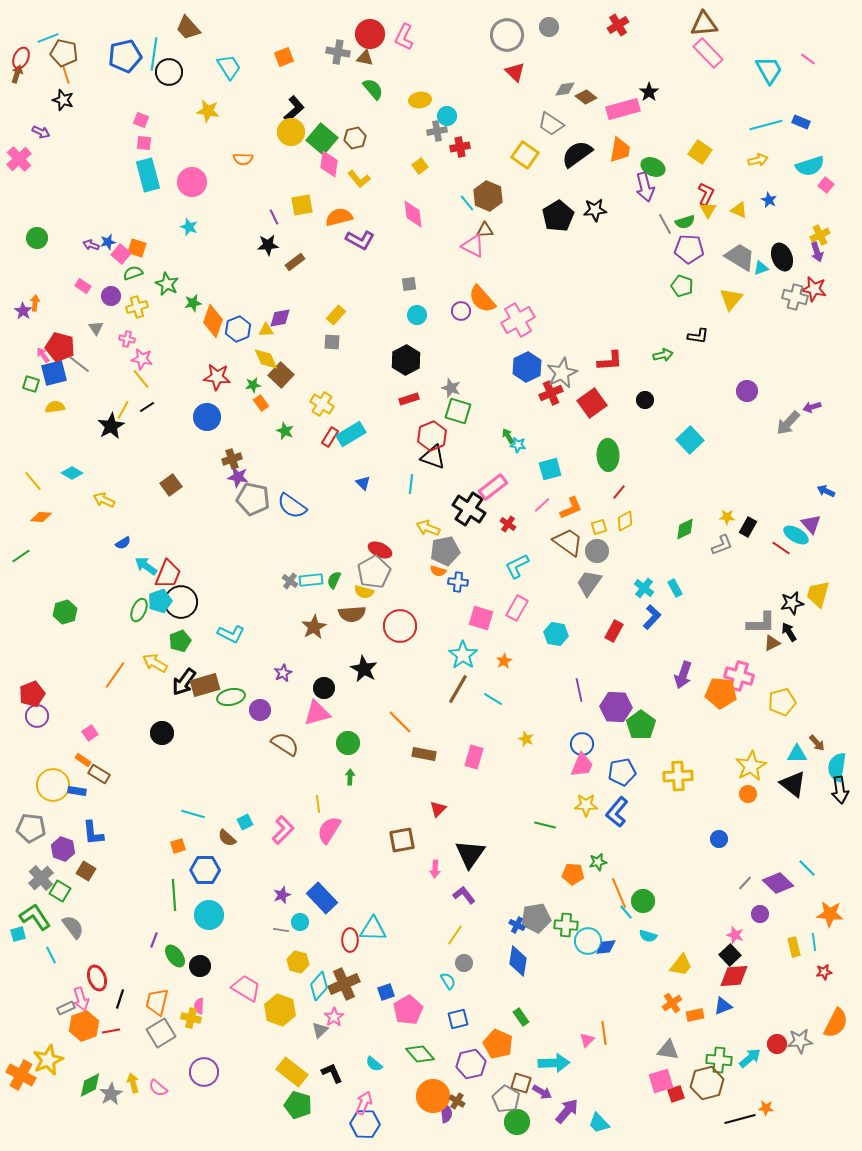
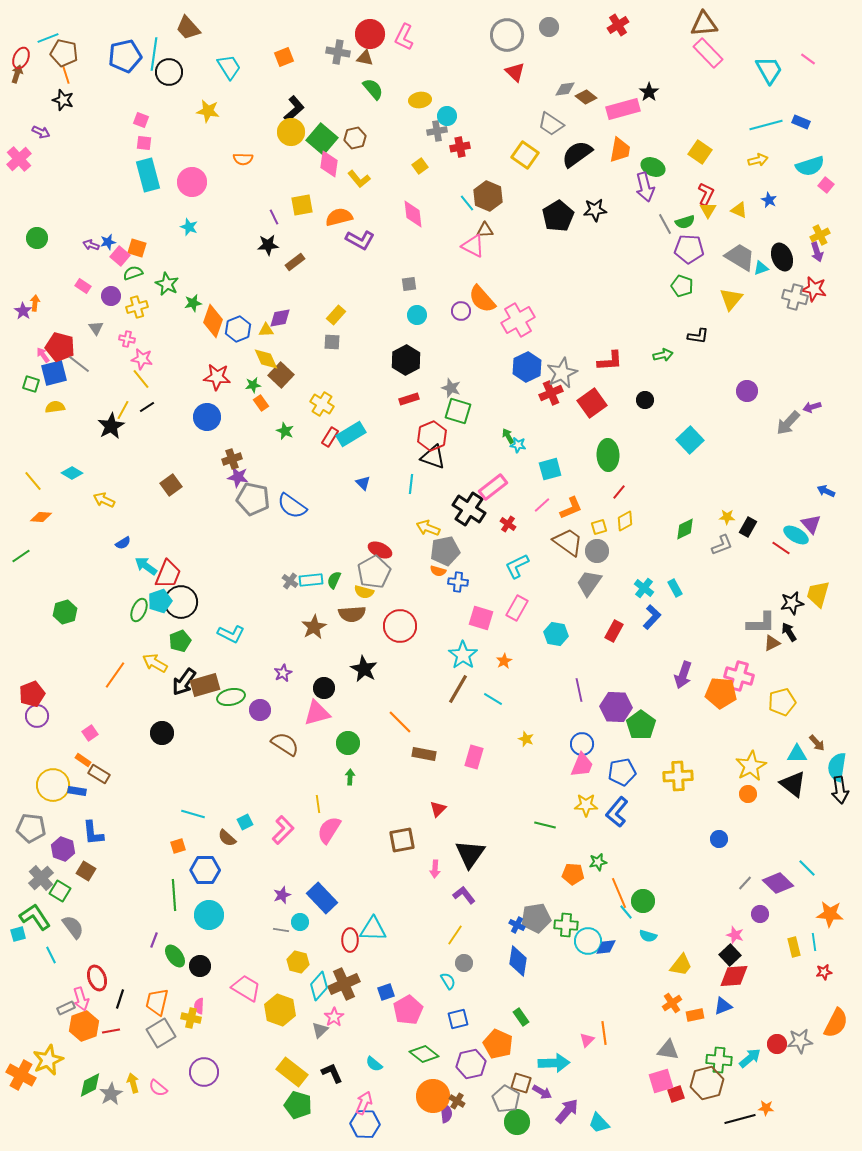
pink square at (121, 254): moved 1 px left, 2 px down
green diamond at (420, 1054): moved 4 px right; rotated 12 degrees counterclockwise
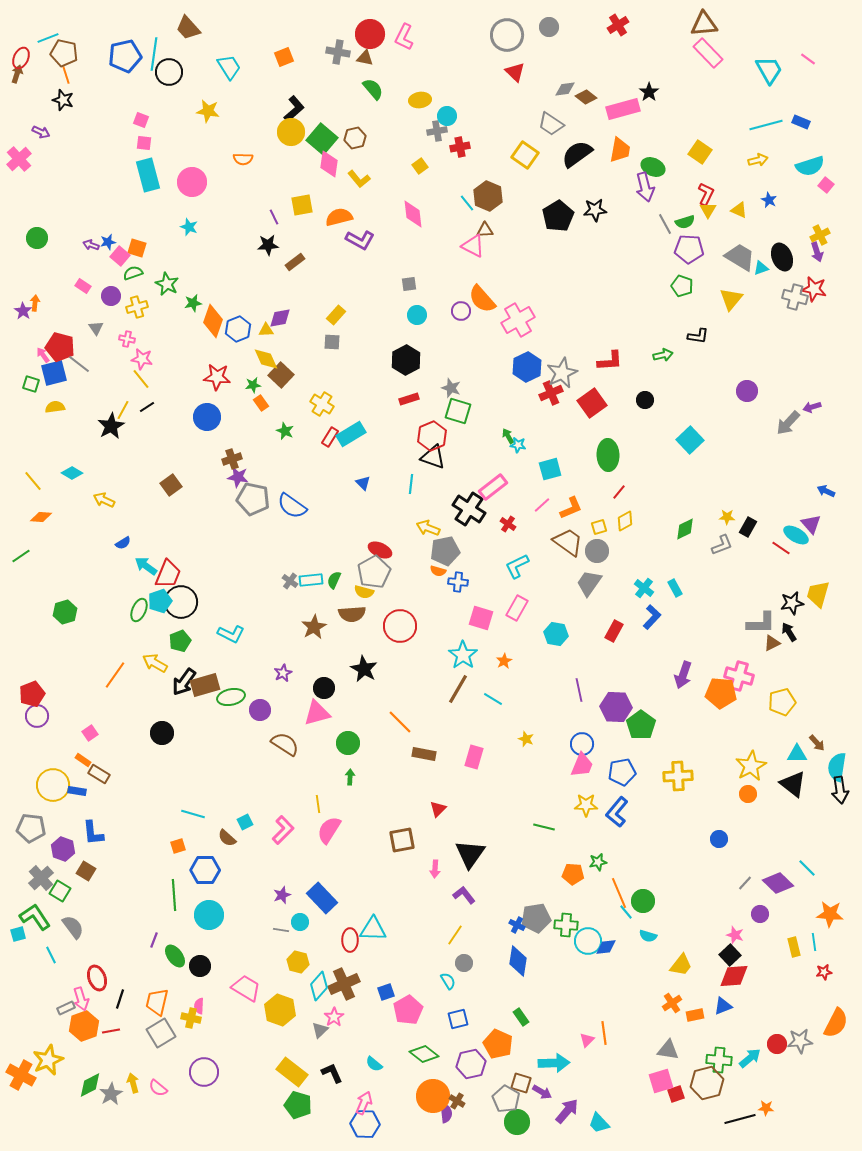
green line at (545, 825): moved 1 px left, 2 px down
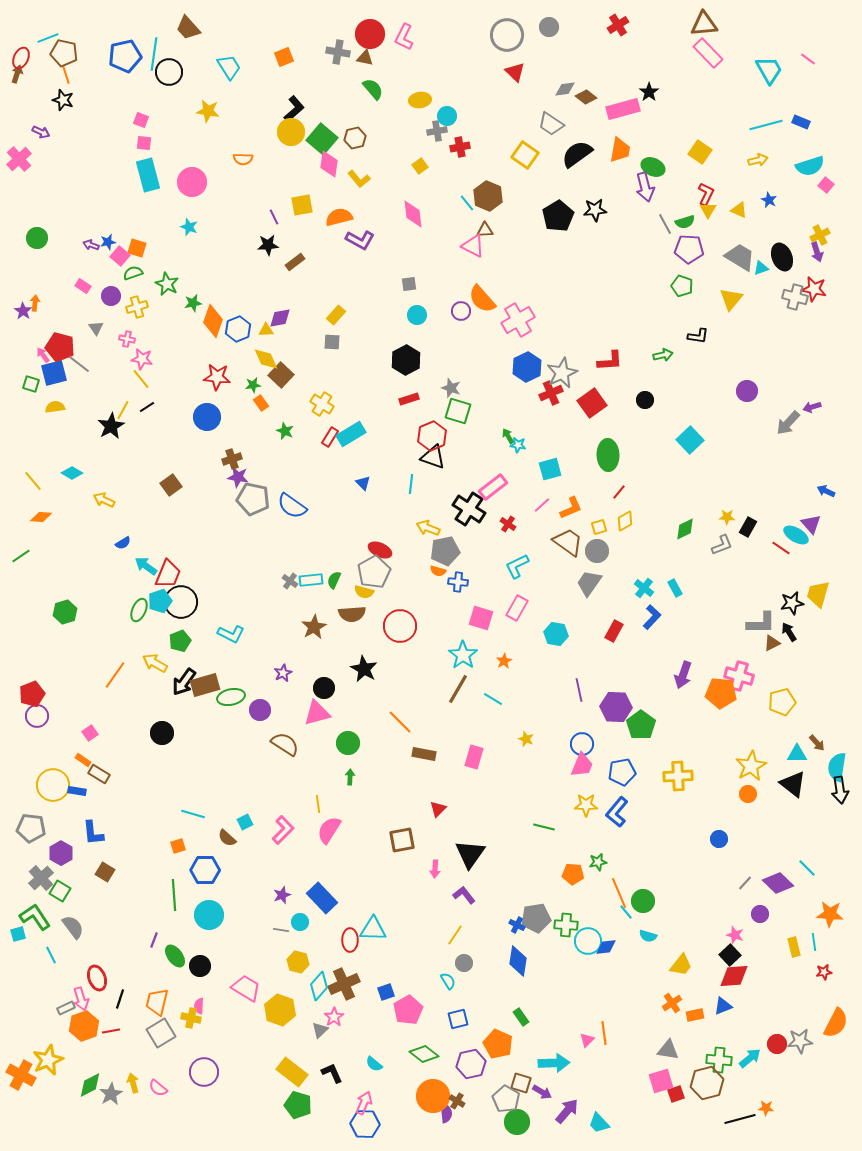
purple hexagon at (63, 849): moved 2 px left, 4 px down; rotated 10 degrees clockwise
brown square at (86, 871): moved 19 px right, 1 px down
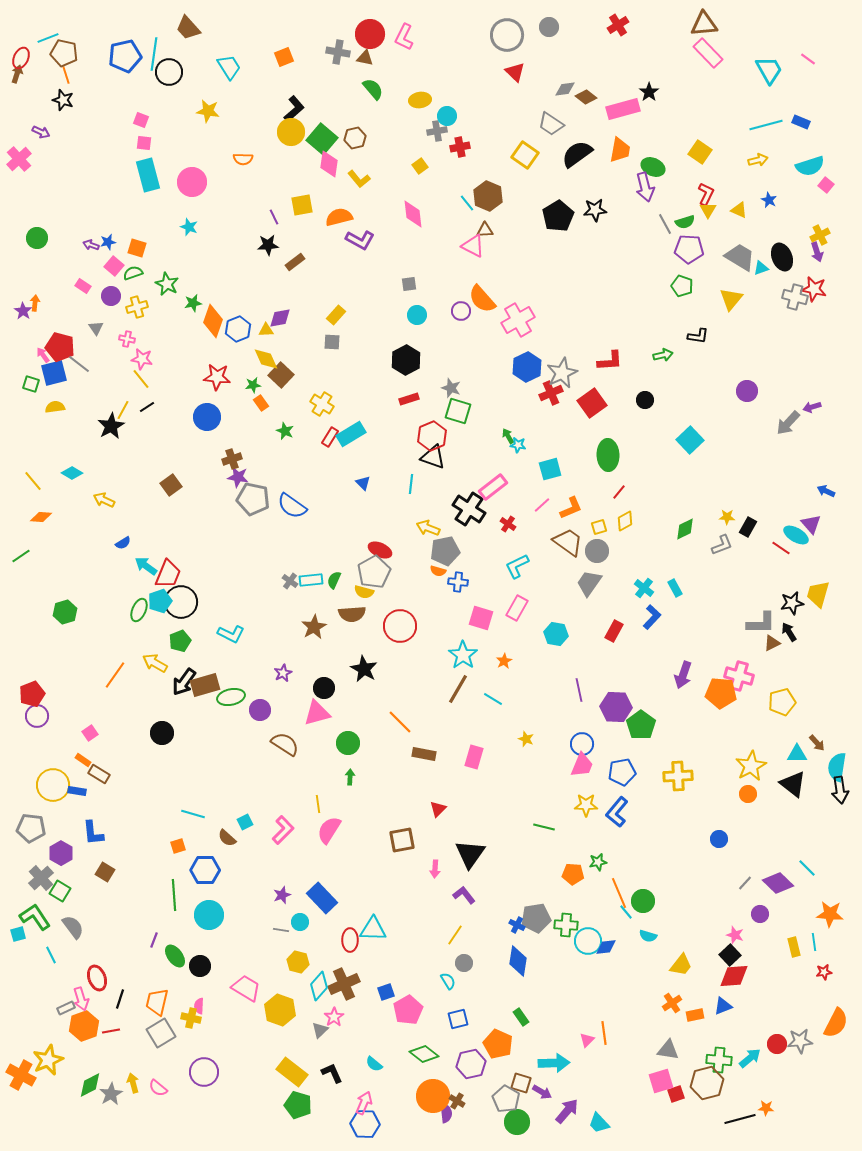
pink square at (120, 256): moved 6 px left, 10 px down
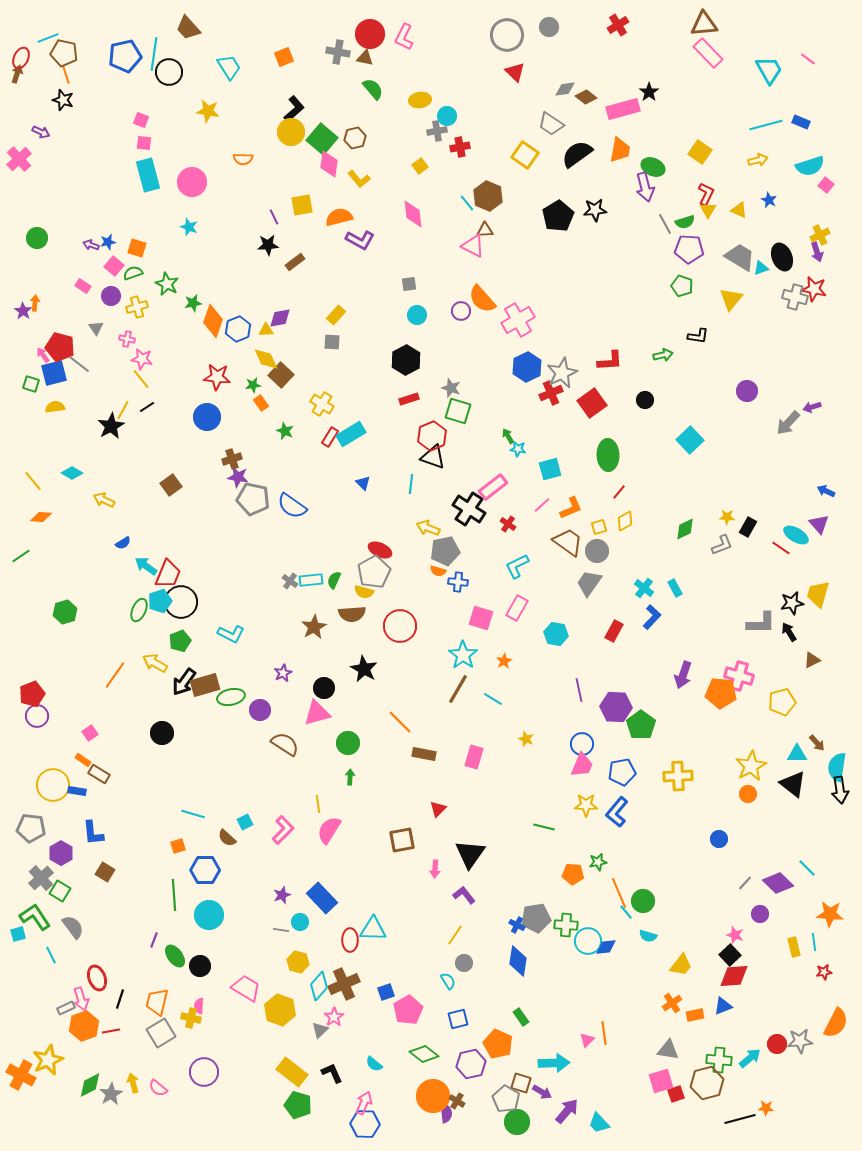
cyan star at (518, 445): moved 4 px down
purple triangle at (811, 524): moved 8 px right
brown triangle at (772, 643): moved 40 px right, 17 px down
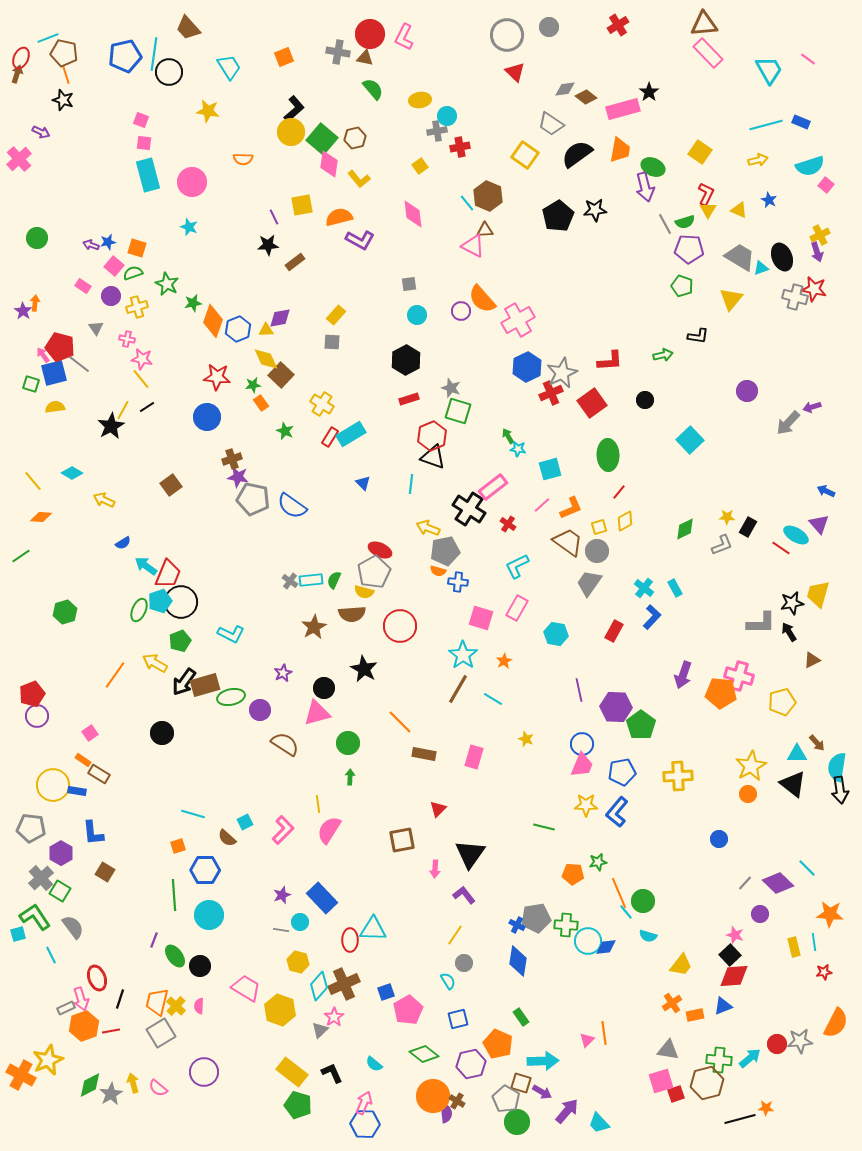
yellow cross at (191, 1018): moved 15 px left, 12 px up; rotated 30 degrees clockwise
cyan arrow at (554, 1063): moved 11 px left, 2 px up
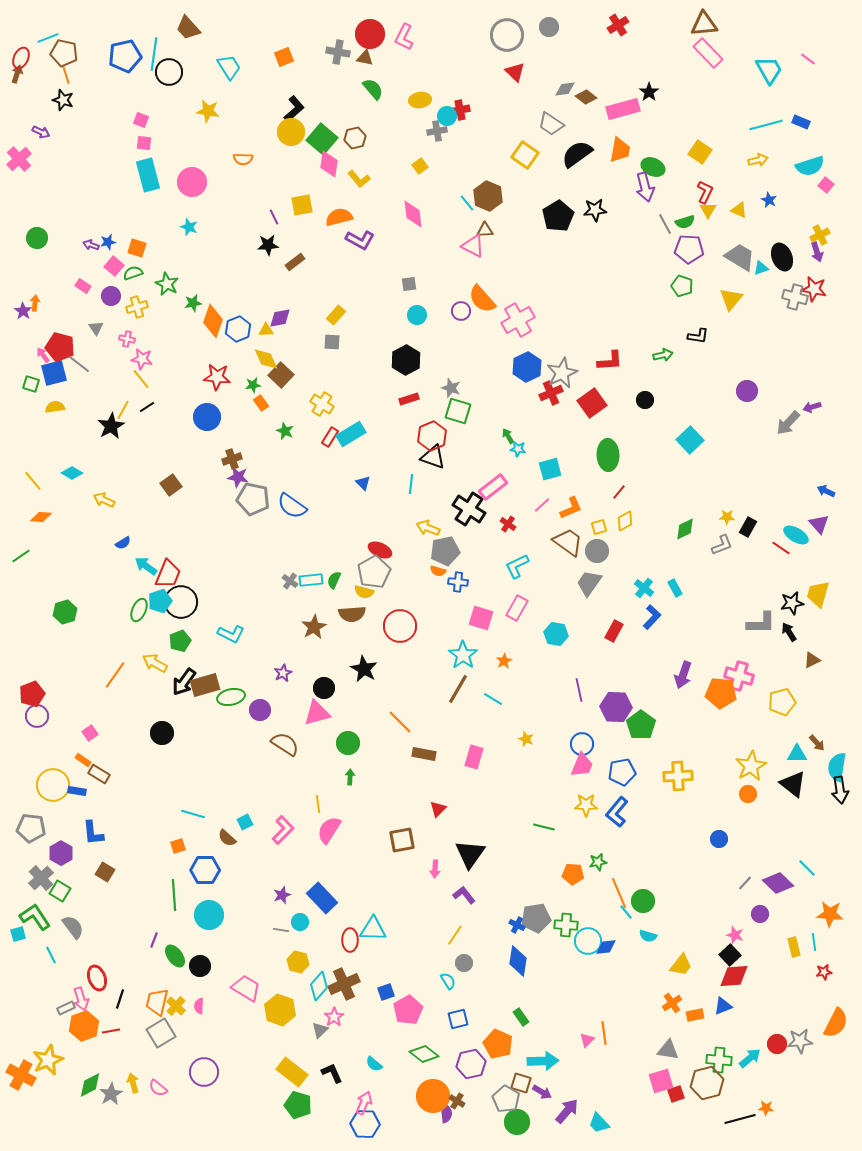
red cross at (460, 147): moved 37 px up
red L-shape at (706, 194): moved 1 px left, 2 px up
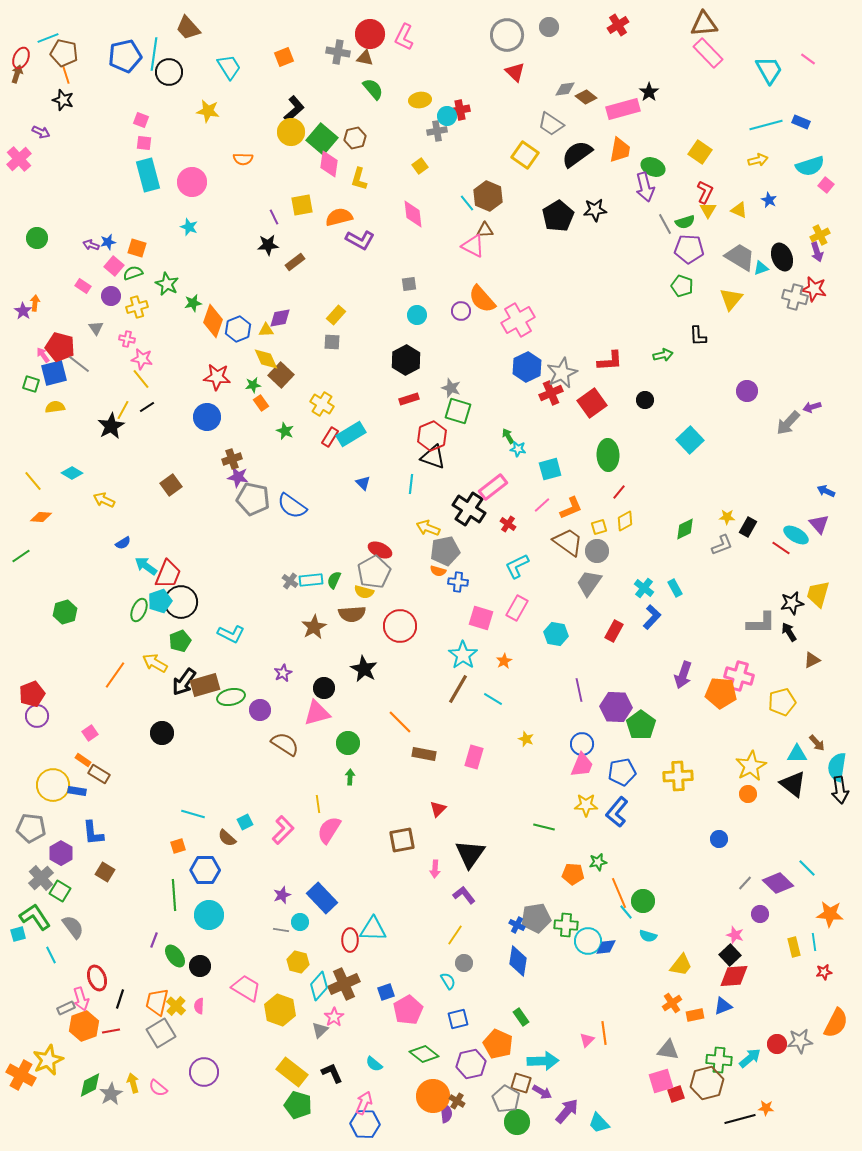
yellow L-shape at (359, 179): rotated 55 degrees clockwise
black L-shape at (698, 336): rotated 80 degrees clockwise
